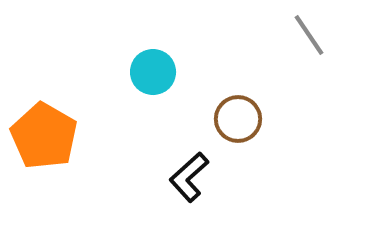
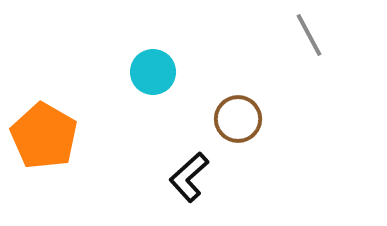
gray line: rotated 6 degrees clockwise
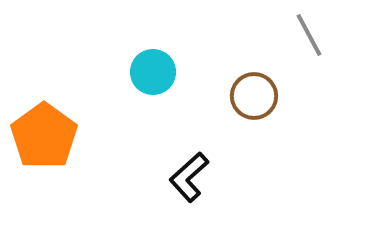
brown circle: moved 16 px right, 23 px up
orange pentagon: rotated 6 degrees clockwise
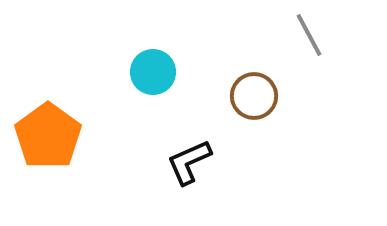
orange pentagon: moved 4 px right
black L-shape: moved 15 px up; rotated 18 degrees clockwise
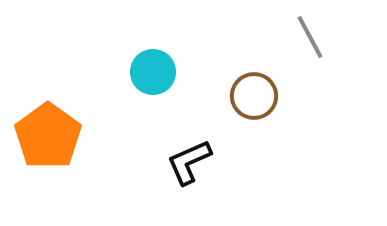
gray line: moved 1 px right, 2 px down
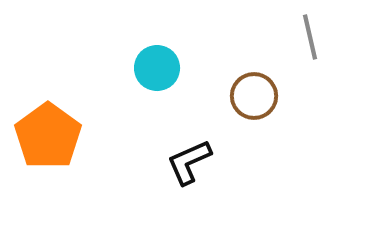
gray line: rotated 15 degrees clockwise
cyan circle: moved 4 px right, 4 px up
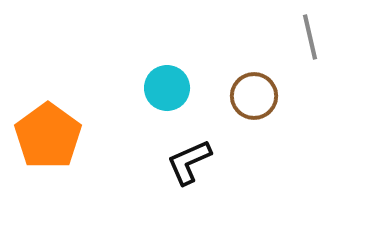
cyan circle: moved 10 px right, 20 px down
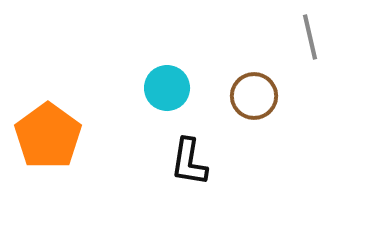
black L-shape: rotated 57 degrees counterclockwise
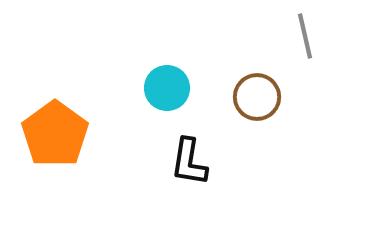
gray line: moved 5 px left, 1 px up
brown circle: moved 3 px right, 1 px down
orange pentagon: moved 7 px right, 2 px up
